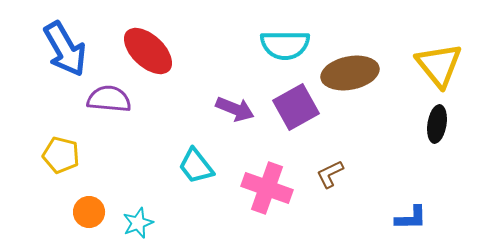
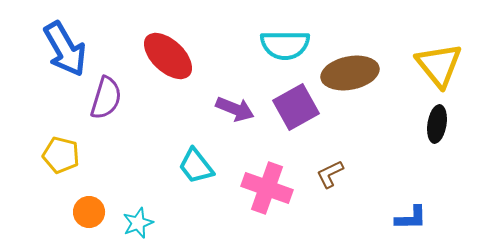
red ellipse: moved 20 px right, 5 px down
purple semicircle: moved 3 px left, 1 px up; rotated 102 degrees clockwise
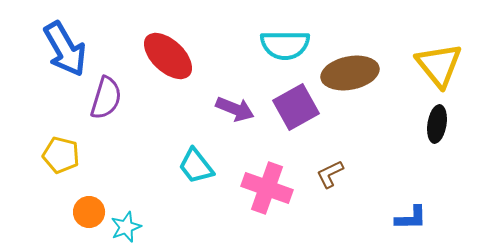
cyan star: moved 12 px left, 4 px down
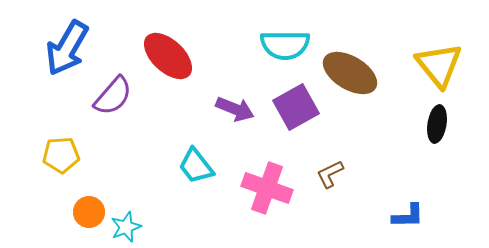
blue arrow: moved 2 px right, 1 px up; rotated 60 degrees clockwise
brown ellipse: rotated 42 degrees clockwise
purple semicircle: moved 7 px right, 2 px up; rotated 24 degrees clockwise
yellow pentagon: rotated 18 degrees counterclockwise
blue L-shape: moved 3 px left, 2 px up
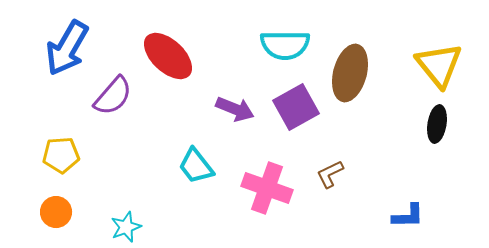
brown ellipse: rotated 74 degrees clockwise
orange circle: moved 33 px left
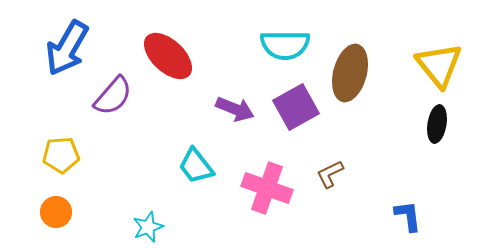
blue L-shape: rotated 96 degrees counterclockwise
cyan star: moved 22 px right
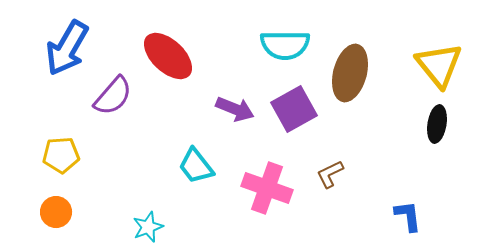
purple square: moved 2 px left, 2 px down
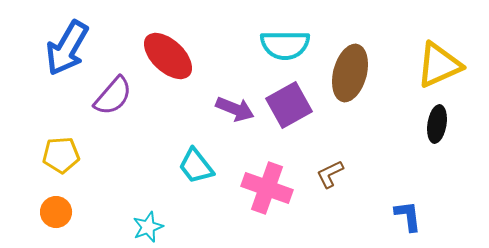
yellow triangle: rotated 45 degrees clockwise
purple square: moved 5 px left, 4 px up
